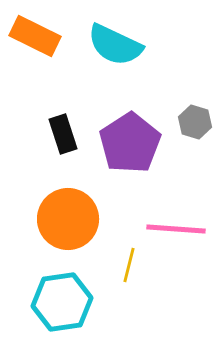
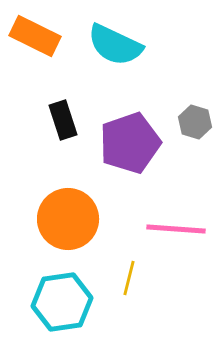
black rectangle: moved 14 px up
purple pentagon: rotated 14 degrees clockwise
yellow line: moved 13 px down
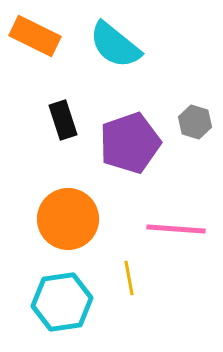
cyan semicircle: rotated 14 degrees clockwise
yellow line: rotated 24 degrees counterclockwise
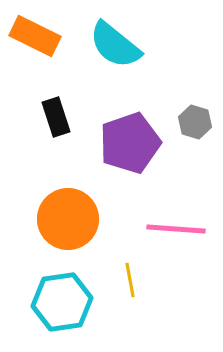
black rectangle: moved 7 px left, 3 px up
yellow line: moved 1 px right, 2 px down
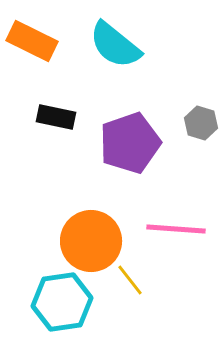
orange rectangle: moved 3 px left, 5 px down
black rectangle: rotated 60 degrees counterclockwise
gray hexagon: moved 6 px right, 1 px down
orange circle: moved 23 px right, 22 px down
yellow line: rotated 28 degrees counterclockwise
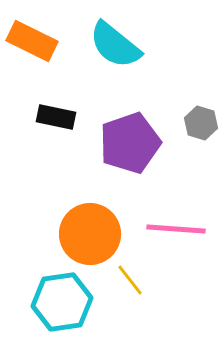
orange circle: moved 1 px left, 7 px up
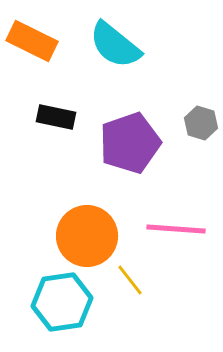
orange circle: moved 3 px left, 2 px down
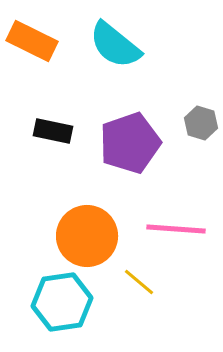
black rectangle: moved 3 px left, 14 px down
yellow line: moved 9 px right, 2 px down; rotated 12 degrees counterclockwise
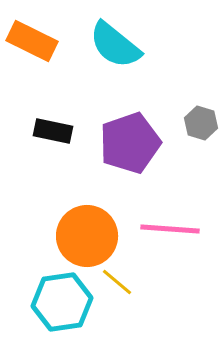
pink line: moved 6 px left
yellow line: moved 22 px left
